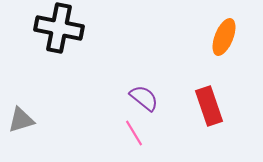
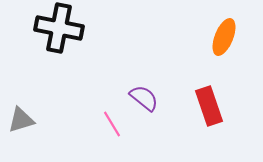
pink line: moved 22 px left, 9 px up
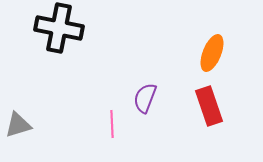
orange ellipse: moved 12 px left, 16 px down
purple semicircle: moved 1 px right; rotated 108 degrees counterclockwise
gray triangle: moved 3 px left, 5 px down
pink line: rotated 28 degrees clockwise
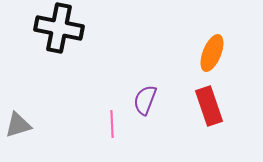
purple semicircle: moved 2 px down
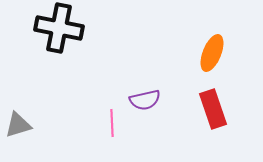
purple semicircle: rotated 124 degrees counterclockwise
red rectangle: moved 4 px right, 3 px down
pink line: moved 1 px up
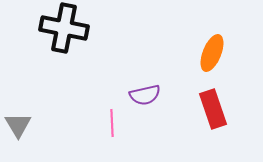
black cross: moved 5 px right
purple semicircle: moved 5 px up
gray triangle: rotated 44 degrees counterclockwise
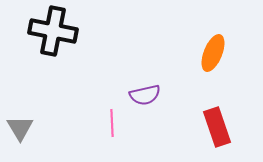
black cross: moved 11 px left, 3 px down
orange ellipse: moved 1 px right
red rectangle: moved 4 px right, 18 px down
gray triangle: moved 2 px right, 3 px down
